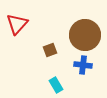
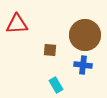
red triangle: rotated 45 degrees clockwise
brown square: rotated 24 degrees clockwise
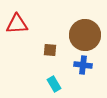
cyan rectangle: moved 2 px left, 1 px up
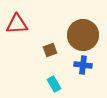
brown circle: moved 2 px left
brown square: rotated 24 degrees counterclockwise
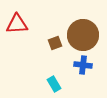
brown square: moved 5 px right, 7 px up
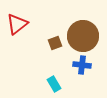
red triangle: rotated 35 degrees counterclockwise
brown circle: moved 1 px down
blue cross: moved 1 px left
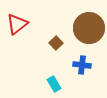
brown circle: moved 6 px right, 8 px up
brown square: moved 1 px right; rotated 24 degrees counterclockwise
